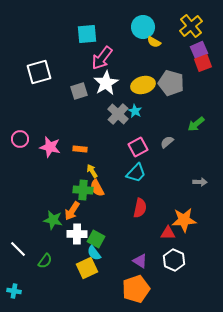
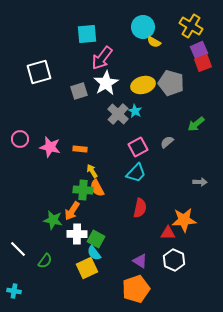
yellow cross: rotated 20 degrees counterclockwise
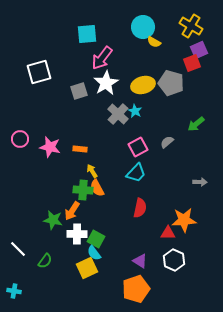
red square: moved 11 px left
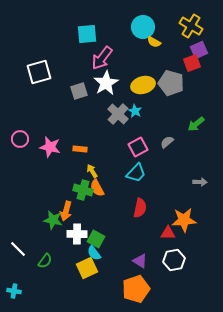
green cross: rotated 12 degrees clockwise
orange arrow: moved 6 px left; rotated 18 degrees counterclockwise
white hexagon: rotated 25 degrees clockwise
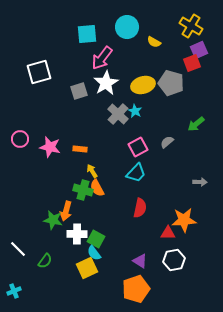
cyan circle: moved 16 px left
cyan cross: rotated 32 degrees counterclockwise
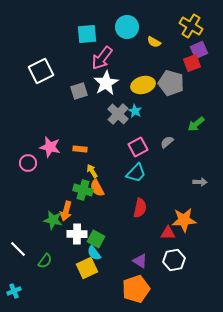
white square: moved 2 px right, 1 px up; rotated 10 degrees counterclockwise
pink circle: moved 8 px right, 24 px down
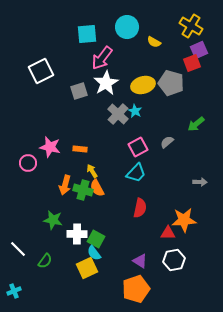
orange arrow: moved 1 px left, 26 px up
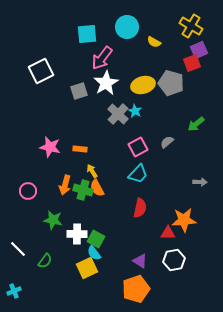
pink circle: moved 28 px down
cyan trapezoid: moved 2 px right, 1 px down
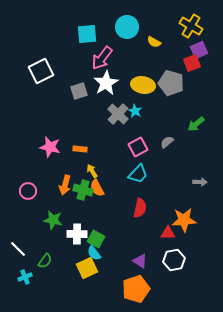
yellow ellipse: rotated 25 degrees clockwise
cyan cross: moved 11 px right, 14 px up
